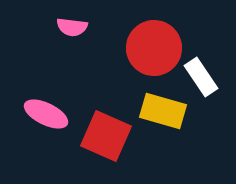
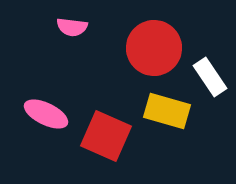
white rectangle: moved 9 px right
yellow rectangle: moved 4 px right
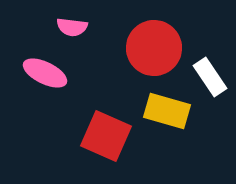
pink ellipse: moved 1 px left, 41 px up
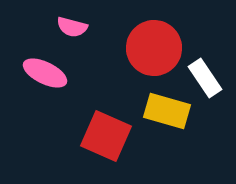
pink semicircle: rotated 8 degrees clockwise
white rectangle: moved 5 px left, 1 px down
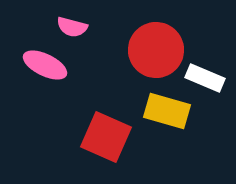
red circle: moved 2 px right, 2 px down
pink ellipse: moved 8 px up
white rectangle: rotated 33 degrees counterclockwise
red square: moved 1 px down
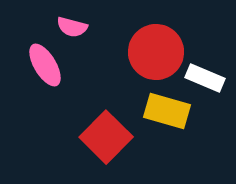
red circle: moved 2 px down
pink ellipse: rotated 33 degrees clockwise
red square: rotated 21 degrees clockwise
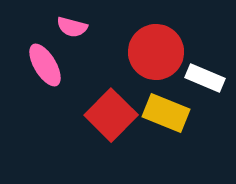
yellow rectangle: moved 1 px left, 2 px down; rotated 6 degrees clockwise
red square: moved 5 px right, 22 px up
